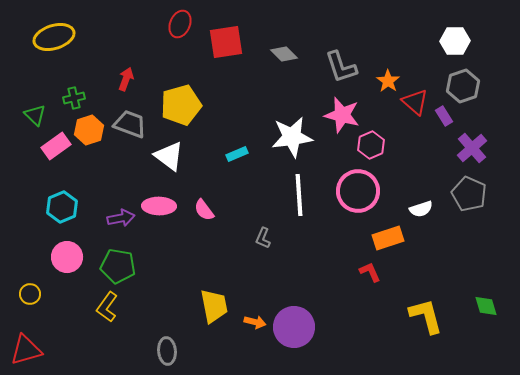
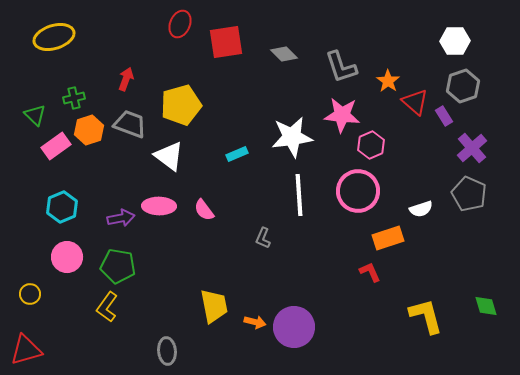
pink star at (342, 115): rotated 9 degrees counterclockwise
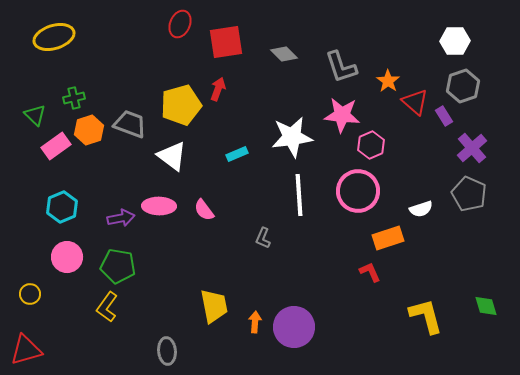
red arrow at (126, 79): moved 92 px right, 10 px down
white triangle at (169, 156): moved 3 px right
orange arrow at (255, 322): rotated 100 degrees counterclockwise
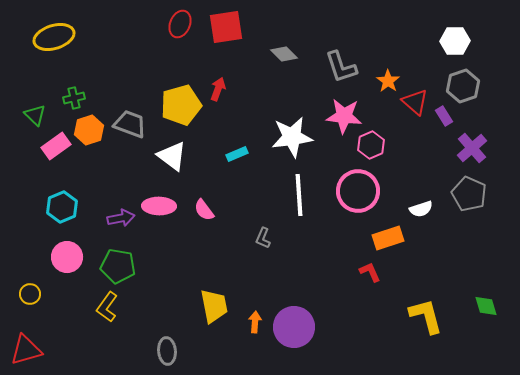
red square at (226, 42): moved 15 px up
pink star at (342, 115): moved 2 px right, 1 px down
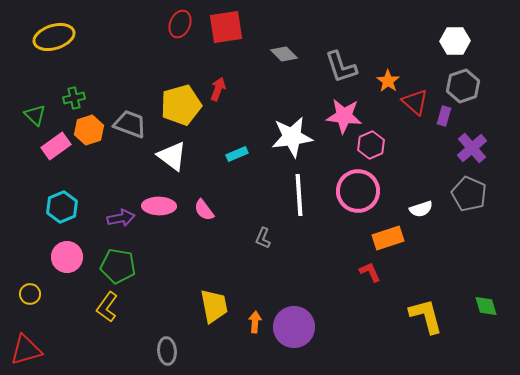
purple rectangle at (444, 116): rotated 48 degrees clockwise
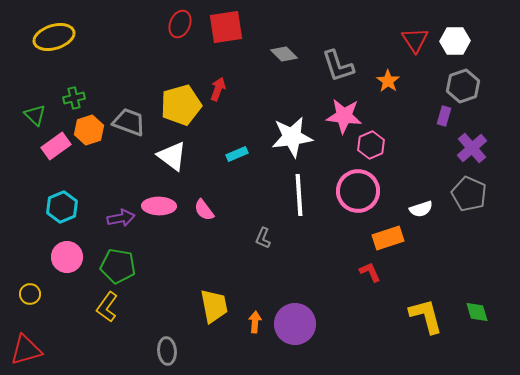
gray L-shape at (341, 67): moved 3 px left, 1 px up
red triangle at (415, 102): moved 62 px up; rotated 16 degrees clockwise
gray trapezoid at (130, 124): moved 1 px left, 2 px up
green diamond at (486, 306): moved 9 px left, 6 px down
purple circle at (294, 327): moved 1 px right, 3 px up
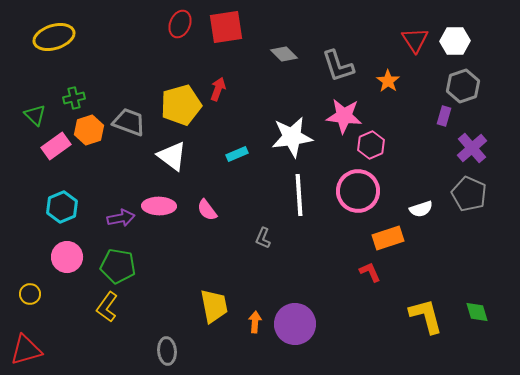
pink semicircle at (204, 210): moved 3 px right
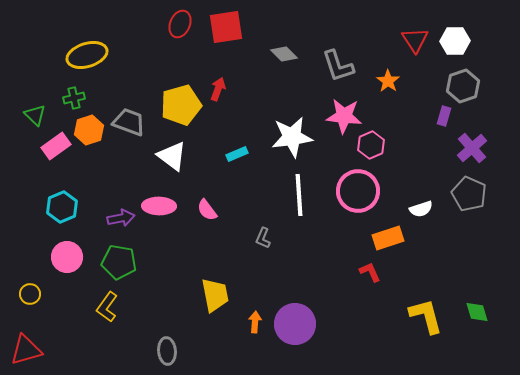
yellow ellipse at (54, 37): moved 33 px right, 18 px down
green pentagon at (118, 266): moved 1 px right, 4 px up
yellow trapezoid at (214, 306): moved 1 px right, 11 px up
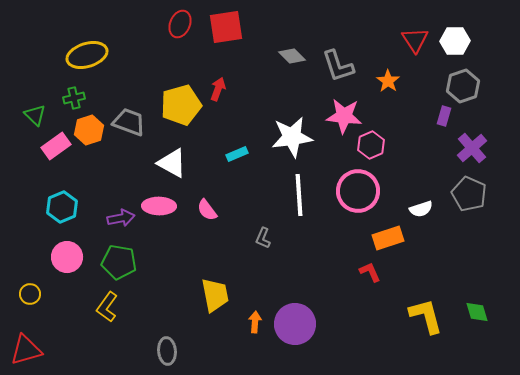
gray diamond at (284, 54): moved 8 px right, 2 px down
white triangle at (172, 156): moved 7 px down; rotated 8 degrees counterclockwise
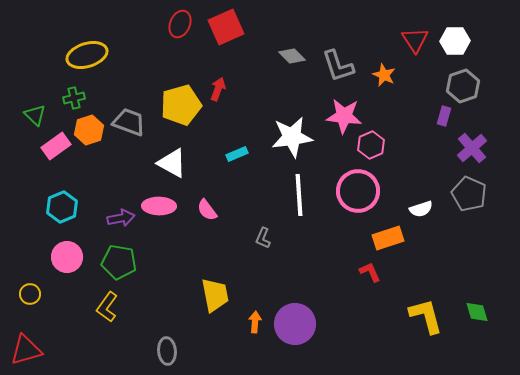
red square at (226, 27): rotated 15 degrees counterclockwise
orange star at (388, 81): moved 4 px left, 6 px up; rotated 10 degrees counterclockwise
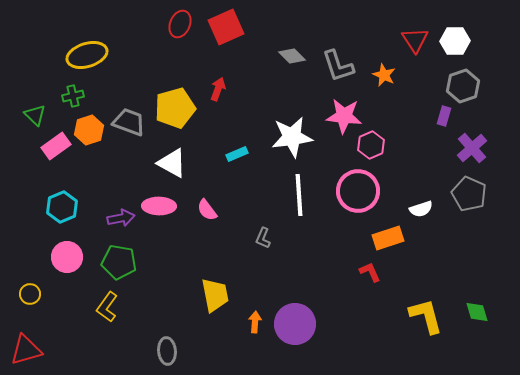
green cross at (74, 98): moved 1 px left, 2 px up
yellow pentagon at (181, 105): moved 6 px left, 3 px down
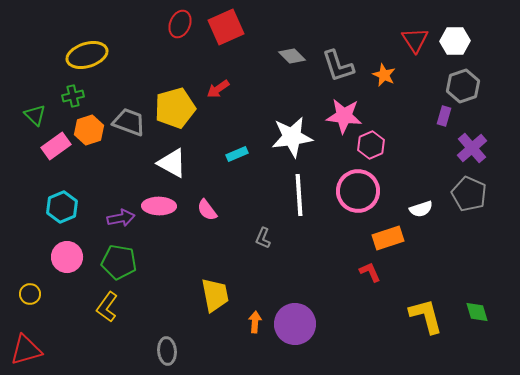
red arrow at (218, 89): rotated 145 degrees counterclockwise
